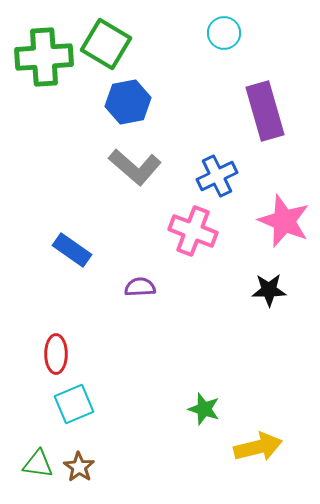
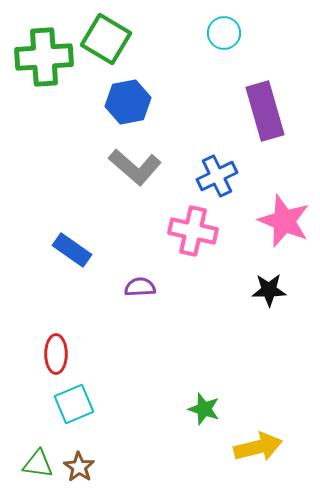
green square: moved 5 px up
pink cross: rotated 9 degrees counterclockwise
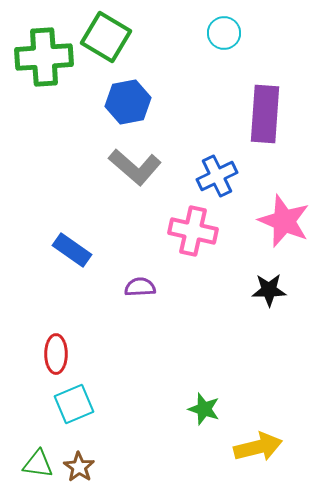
green square: moved 2 px up
purple rectangle: moved 3 px down; rotated 20 degrees clockwise
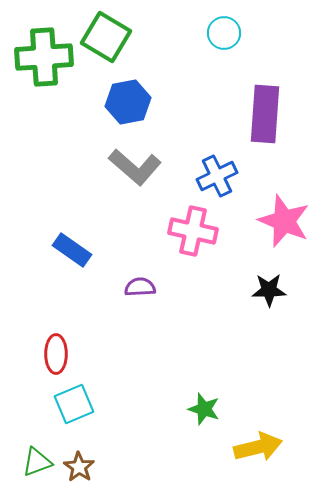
green triangle: moved 1 px left, 2 px up; rotated 28 degrees counterclockwise
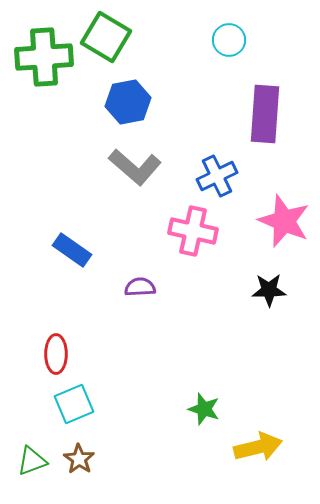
cyan circle: moved 5 px right, 7 px down
green triangle: moved 5 px left, 1 px up
brown star: moved 8 px up
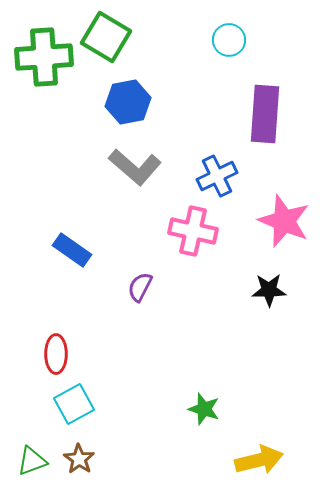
purple semicircle: rotated 60 degrees counterclockwise
cyan square: rotated 6 degrees counterclockwise
yellow arrow: moved 1 px right, 13 px down
